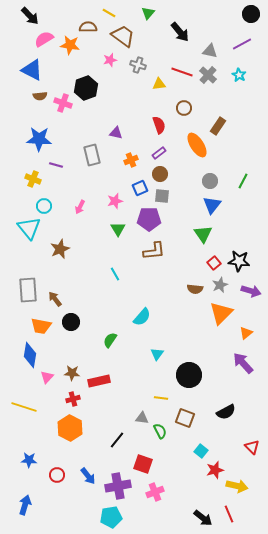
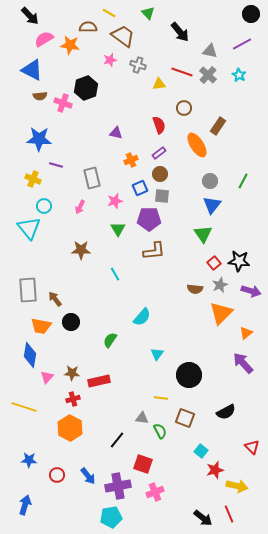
green triangle at (148, 13): rotated 24 degrees counterclockwise
gray rectangle at (92, 155): moved 23 px down
brown star at (60, 249): moved 21 px right, 1 px down; rotated 24 degrees clockwise
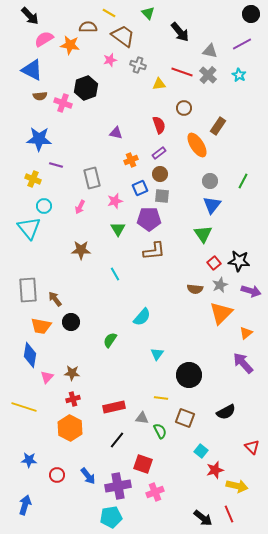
red rectangle at (99, 381): moved 15 px right, 26 px down
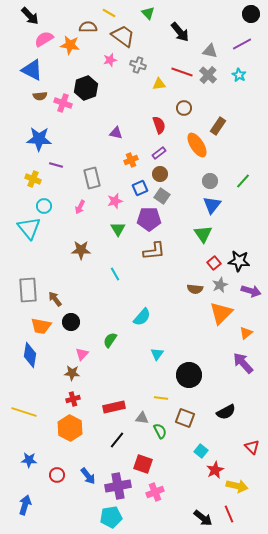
green line at (243, 181): rotated 14 degrees clockwise
gray square at (162, 196): rotated 28 degrees clockwise
pink triangle at (47, 377): moved 35 px right, 23 px up
yellow line at (24, 407): moved 5 px down
red star at (215, 470): rotated 12 degrees counterclockwise
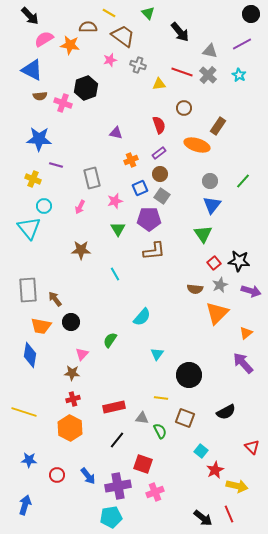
orange ellipse at (197, 145): rotated 40 degrees counterclockwise
orange triangle at (221, 313): moved 4 px left
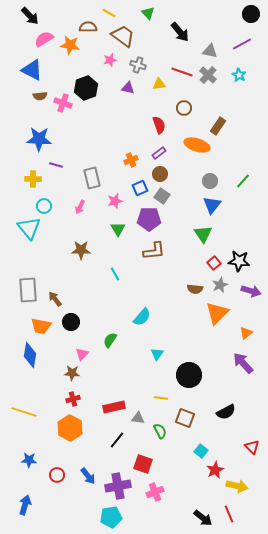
purple triangle at (116, 133): moved 12 px right, 45 px up
yellow cross at (33, 179): rotated 21 degrees counterclockwise
gray triangle at (142, 418): moved 4 px left
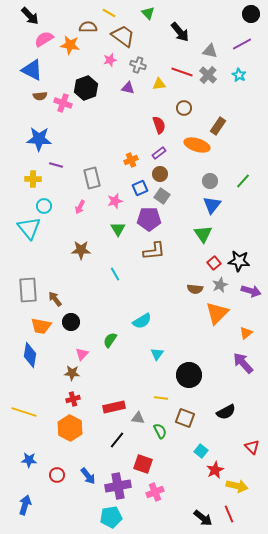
cyan semicircle at (142, 317): moved 4 px down; rotated 18 degrees clockwise
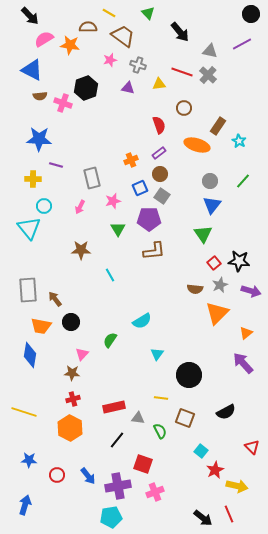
cyan star at (239, 75): moved 66 px down
pink star at (115, 201): moved 2 px left
cyan line at (115, 274): moved 5 px left, 1 px down
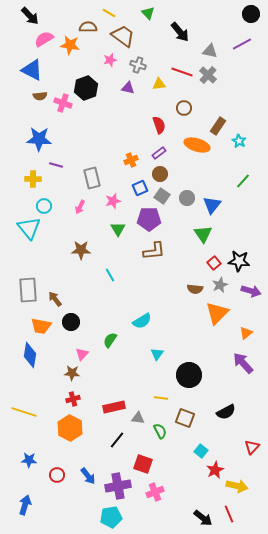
gray circle at (210, 181): moved 23 px left, 17 px down
red triangle at (252, 447): rotated 28 degrees clockwise
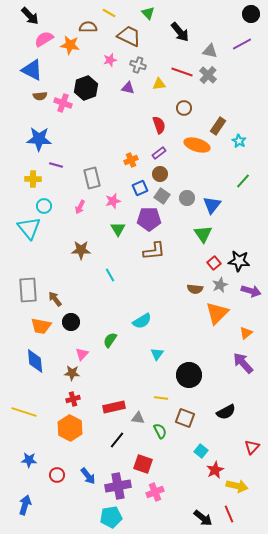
brown trapezoid at (123, 36): moved 6 px right; rotated 10 degrees counterclockwise
blue diamond at (30, 355): moved 5 px right, 6 px down; rotated 15 degrees counterclockwise
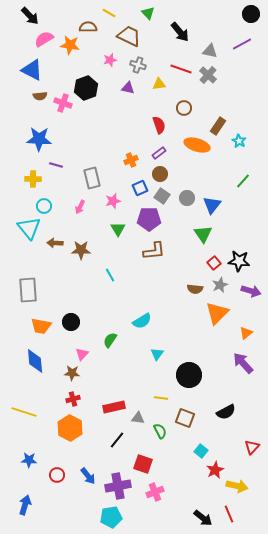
red line at (182, 72): moved 1 px left, 3 px up
brown arrow at (55, 299): moved 56 px up; rotated 49 degrees counterclockwise
